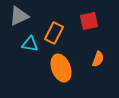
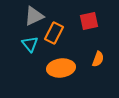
gray triangle: moved 15 px right
cyan triangle: rotated 42 degrees clockwise
orange ellipse: rotated 76 degrees counterclockwise
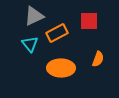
red square: rotated 12 degrees clockwise
orange rectangle: moved 3 px right; rotated 35 degrees clockwise
orange ellipse: rotated 8 degrees clockwise
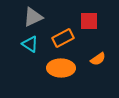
gray triangle: moved 1 px left, 1 px down
orange rectangle: moved 6 px right, 5 px down
cyan triangle: rotated 18 degrees counterclockwise
orange semicircle: rotated 35 degrees clockwise
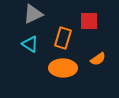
gray triangle: moved 3 px up
orange rectangle: rotated 45 degrees counterclockwise
orange ellipse: moved 2 px right
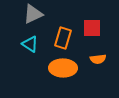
red square: moved 3 px right, 7 px down
orange semicircle: rotated 28 degrees clockwise
